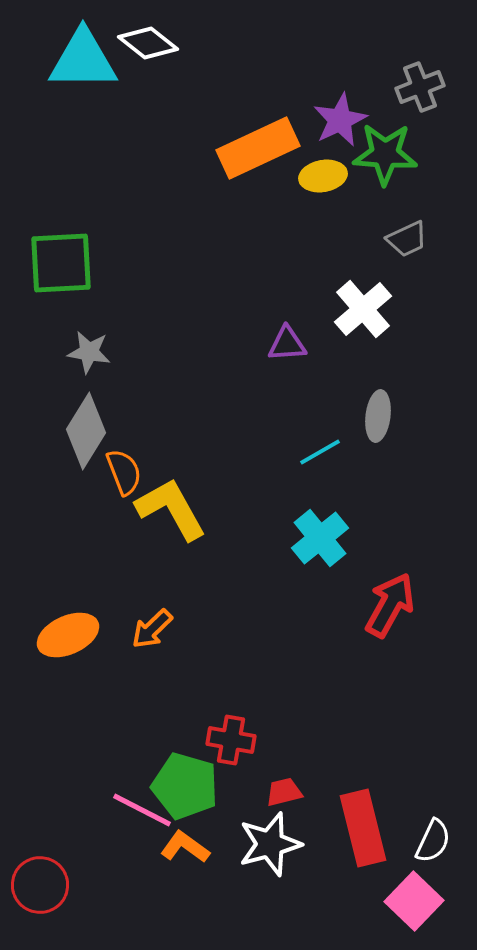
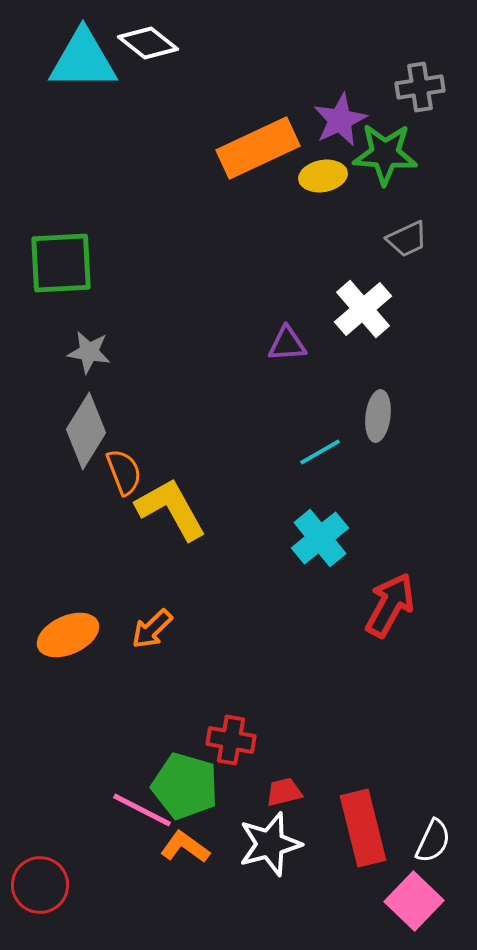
gray cross: rotated 12 degrees clockwise
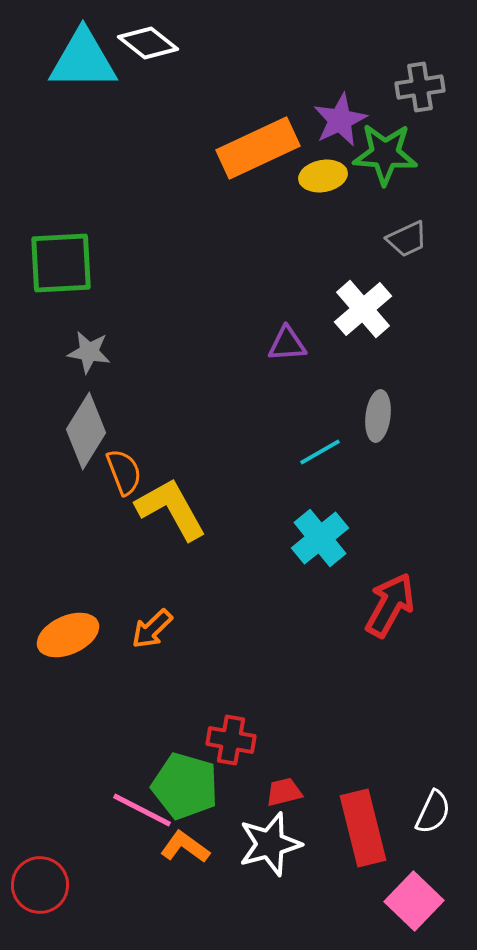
white semicircle: moved 29 px up
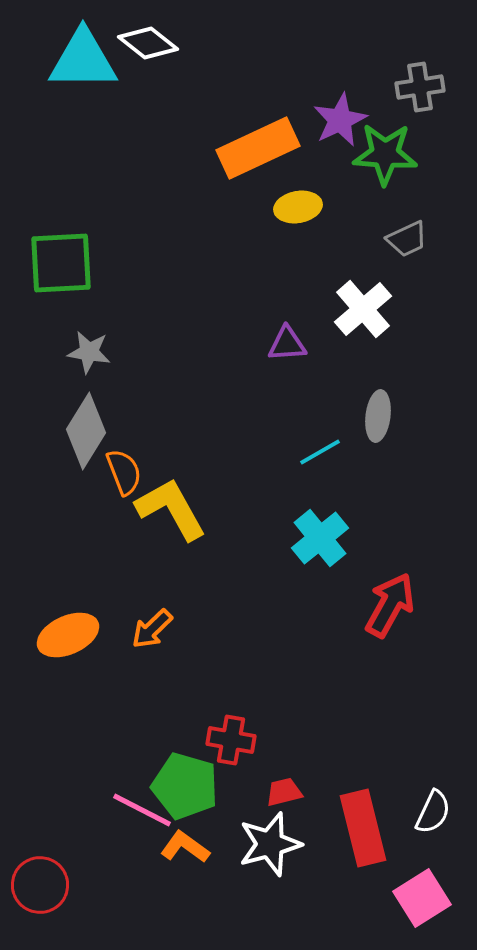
yellow ellipse: moved 25 px left, 31 px down
pink square: moved 8 px right, 3 px up; rotated 14 degrees clockwise
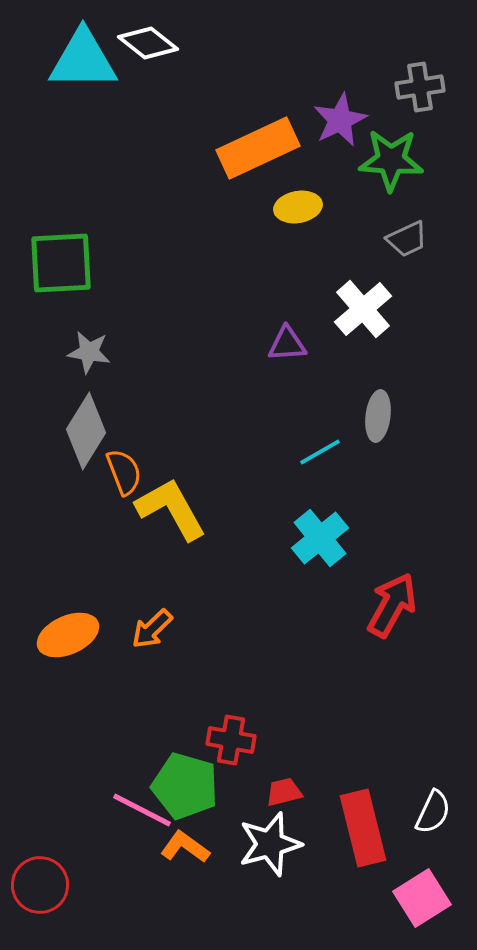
green star: moved 6 px right, 6 px down
red arrow: moved 2 px right
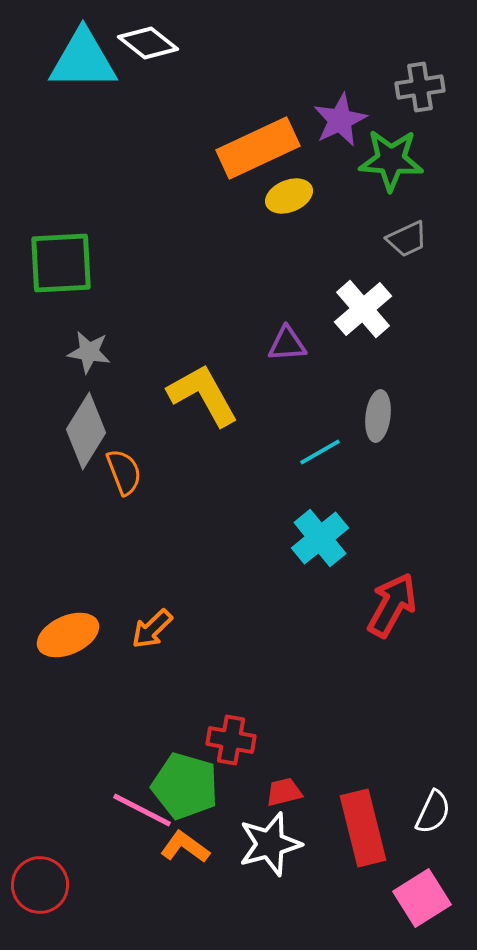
yellow ellipse: moved 9 px left, 11 px up; rotated 12 degrees counterclockwise
yellow L-shape: moved 32 px right, 114 px up
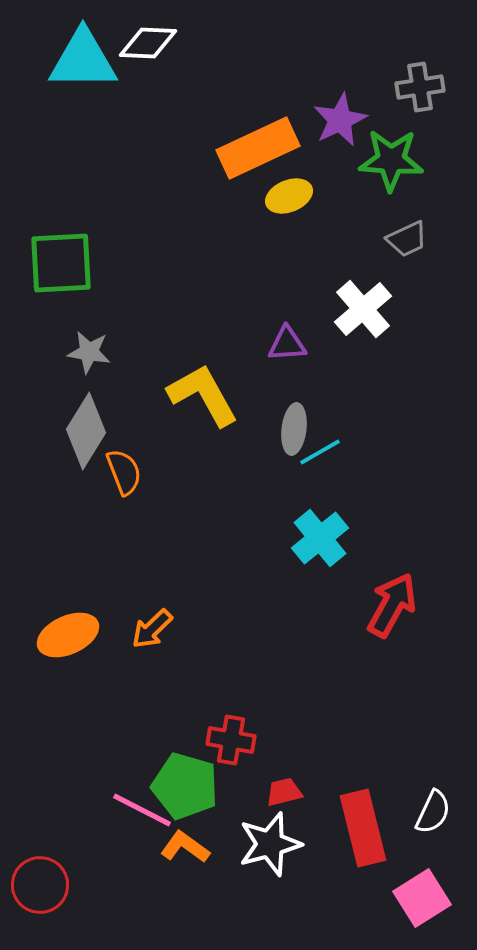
white diamond: rotated 36 degrees counterclockwise
gray ellipse: moved 84 px left, 13 px down
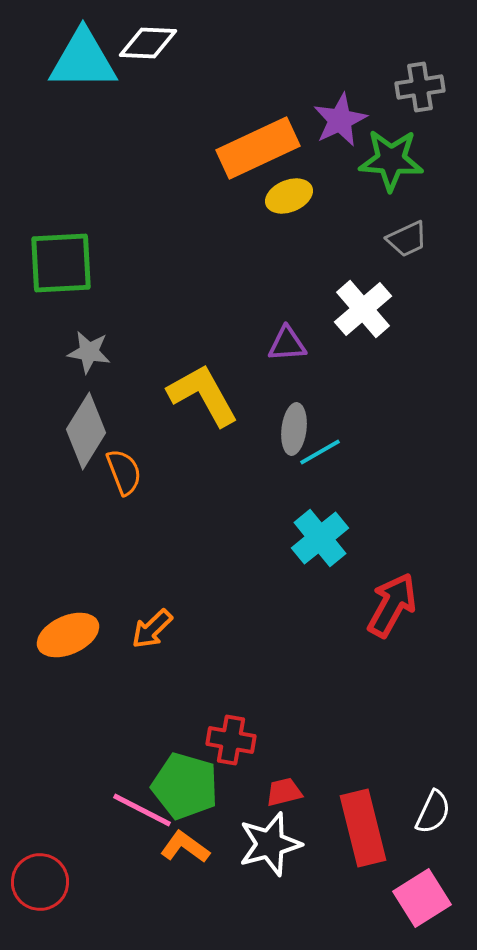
red circle: moved 3 px up
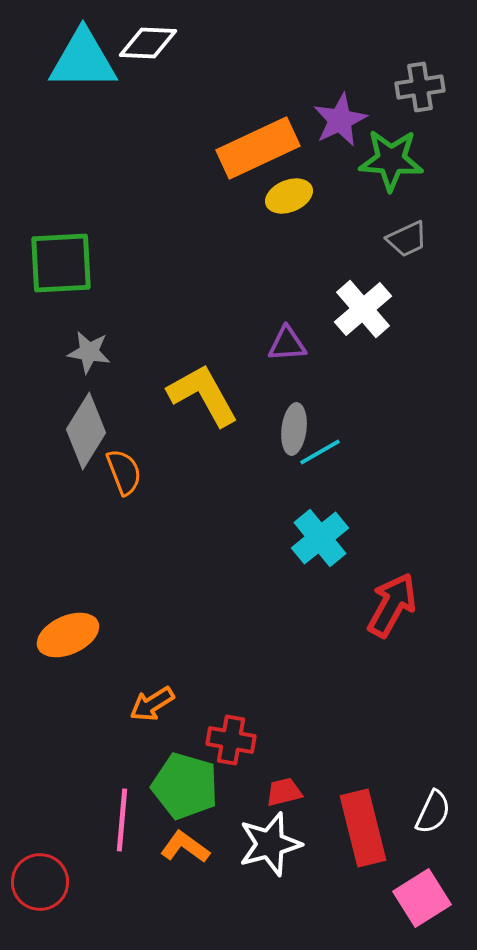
orange arrow: moved 75 px down; rotated 12 degrees clockwise
pink line: moved 20 px left, 10 px down; rotated 68 degrees clockwise
